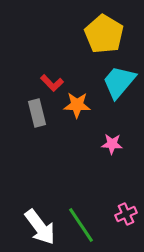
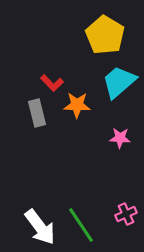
yellow pentagon: moved 1 px right, 1 px down
cyan trapezoid: rotated 9 degrees clockwise
pink star: moved 8 px right, 6 px up
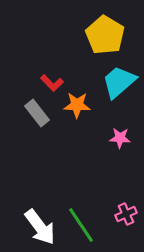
gray rectangle: rotated 24 degrees counterclockwise
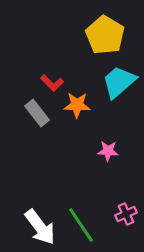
pink star: moved 12 px left, 13 px down
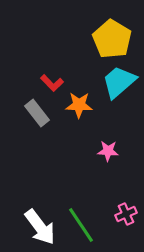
yellow pentagon: moved 7 px right, 4 px down
orange star: moved 2 px right
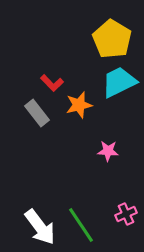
cyan trapezoid: rotated 15 degrees clockwise
orange star: rotated 16 degrees counterclockwise
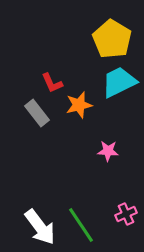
red L-shape: rotated 20 degrees clockwise
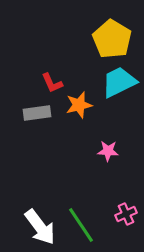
gray rectangle: rotated 60 degrees counterclockwise
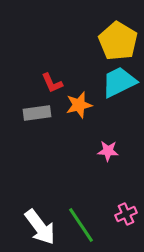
yellow pentagon: moved 6 px right, 2 px down
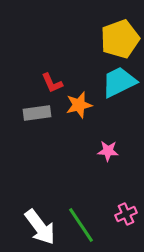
yellow pentagon: moved 2 px right, 2 px up; rotated 21 degrees clockwise
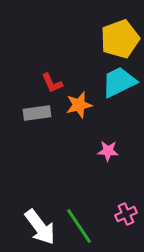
green line: moved 2 px left, 1 px down
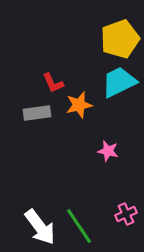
red L-shape: moved 1 px right
pink star: rotated 10 degrees clockwise
